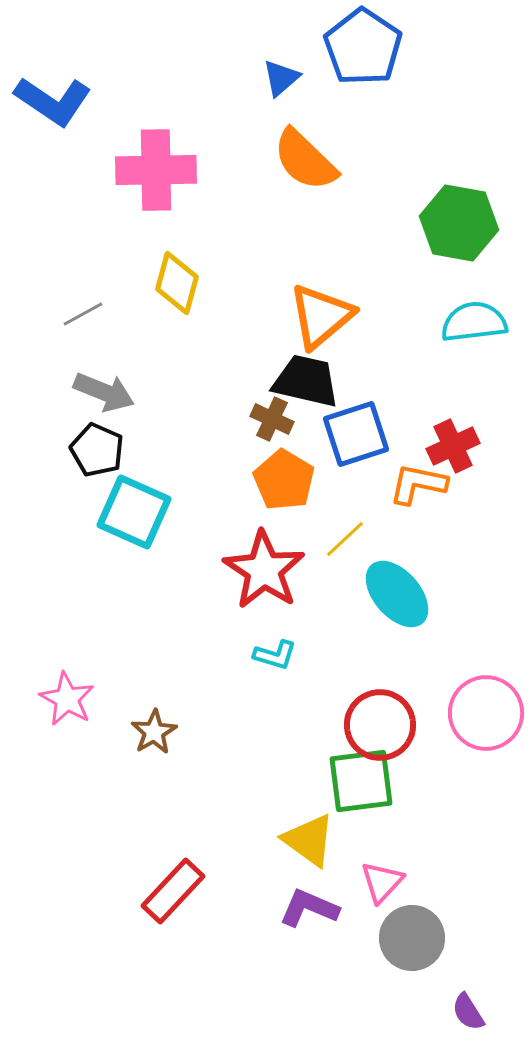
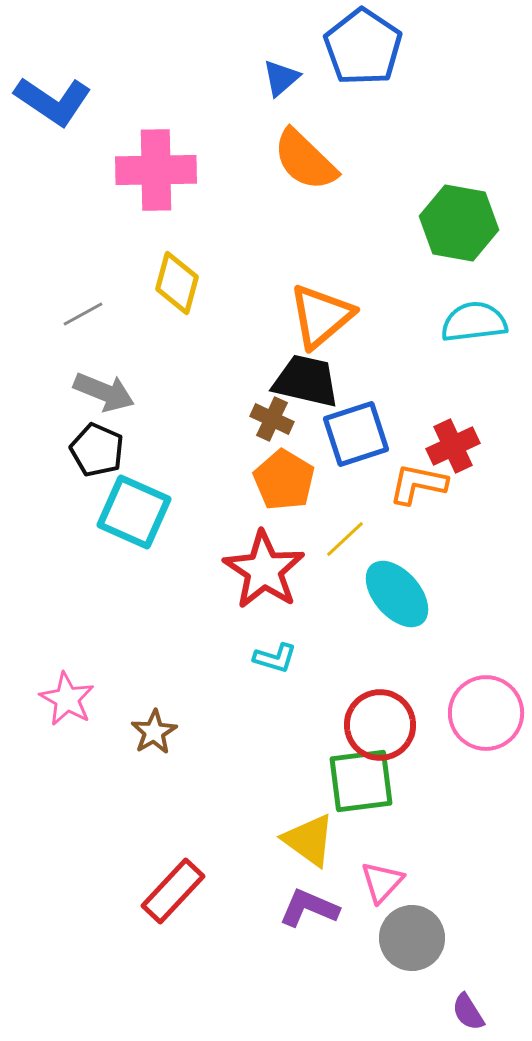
cyan L-shape: moved 3 px down
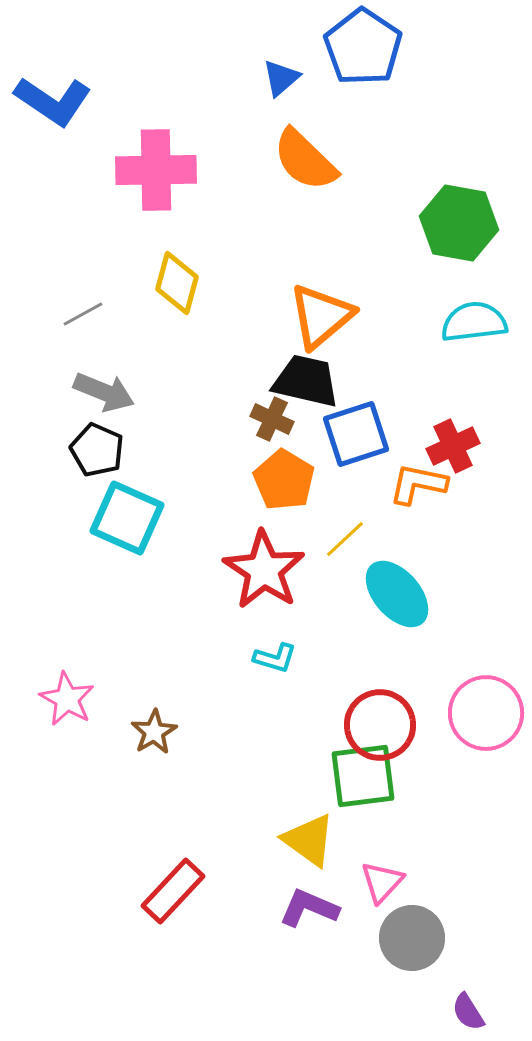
cyan square: moved 7 px left, 6 px down
green square: moved 2 px right, 5 px up
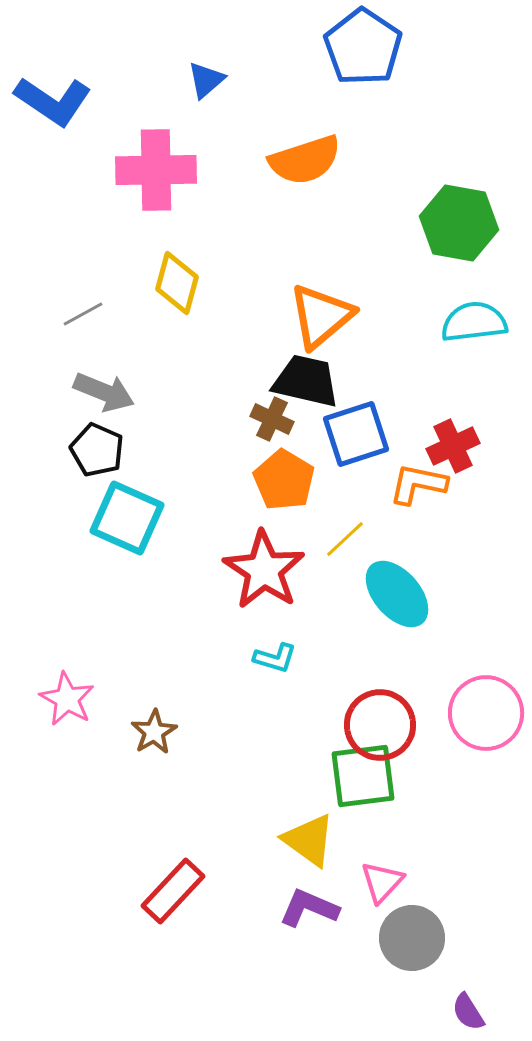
blue triangle: moved 75 px left, 2 px down
orange semicircle: rotated 62 degrees counterclockwise
